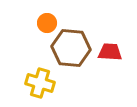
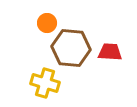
yellow cross: moved 5 px right
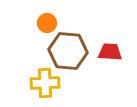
brown hexagon: moved 3 px left, 3 px down
yellow cross: rotated 20 degrees counterclockwise
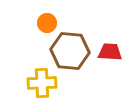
brown hexagon: moved 2 px right
yellow cross: moved 3 px left
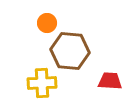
red trapezoid: moved 29 px down
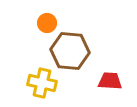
yellow cross: rotated 16 degrees clockwise
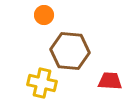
orange circle: moved 3 px left, 8 px up
